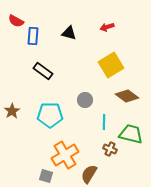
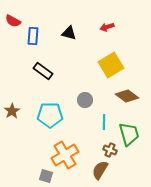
red semicircle: moved 3 px left
green trapezoid: moved 2 px left; rotated 60 degrees clockwise
brown cross: moved 1 px down
brown semicircle: moved 11 px right, 4 px up
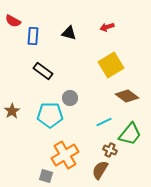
gray circle: moved 15 px left, 2 px up
cyan line: rotated 63 degrees clockwise
green trapezoid: moved 1 px right; rotated 55 degrees clockwise
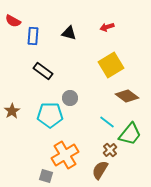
cyan line: moved 3 px right; rotated 63 degrees clockwise
brown cross: rotated 24 degrees clockwise
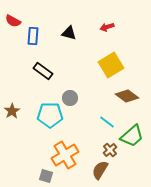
green trapezoid: moved 2 px right, 2 px down; rotated 10 degrees clockwise
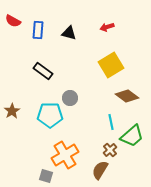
blue rectangle: moved 5 px right, 6 px up
cyan line: moved 4 px right; rotated 42 degrees clockwise
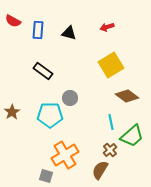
brown star: moved 1 px down
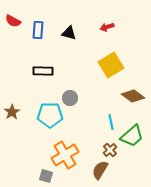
black rectangle: rotated 36 degrees counterclockwise
brown diamond: moved 6 px right
